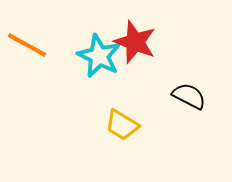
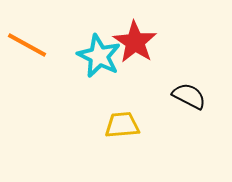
red star: rotated 12 degrees clockwise
yellow trapezoid: rotated 144 degrees clockwise
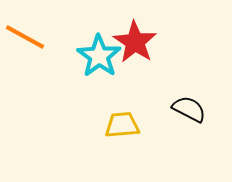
orange line: moved 2 px left, 8 px up
cyan star: rotated 9 degrees clockwise
black semicircle: moved 13 px down
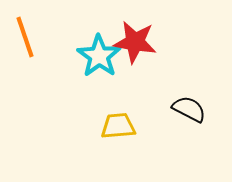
orange line: rotated 42 degrees clockwise
red star: rotated 24 degrees counterclockwise
yellow trapezoid: moved 4 px left, 1 px down
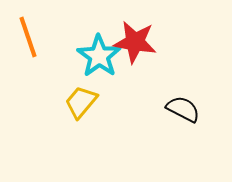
orange line: moved 3 px right
black semicircle: moved 6 px left
yellow trapezoid: moved 37 px left, 24 px up; rotated 45 degrees counterclockwise
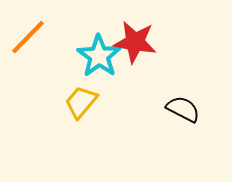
orange line: rotated 63 degrees clockwise
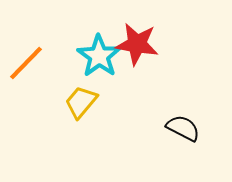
orange line: moved 2 px left, 26 px down
red star: moved 2 px right, 2 px down
black semicircle: moved 19 px down
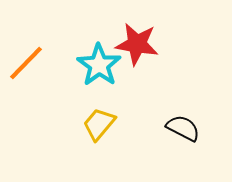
cyan star: moved 9 px down
yellow trapezoid: moved 18 px right, 22 px down
